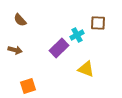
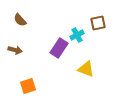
brown square: rotated 14 degrees counterclockwise
purple rectangle: rotated 12 degrees counterclockwise
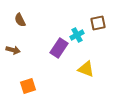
brown semicircle: rotated 16 degrees clockwise
brown arrow: moved 2 px left
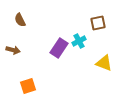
cyan cross: moved 2 px right, 6 px down
yellow triangle: moved 18 px right, 6 px up
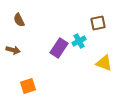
brown semicircle: moved 1 px left
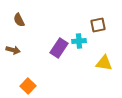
brown square: moved 2 px down
cyan cross: rotated 24 degrees clockwise
yellow triangle: rotated 12 degrees counterclockwise
orange square: rotated 28 degrees counterclockwise
